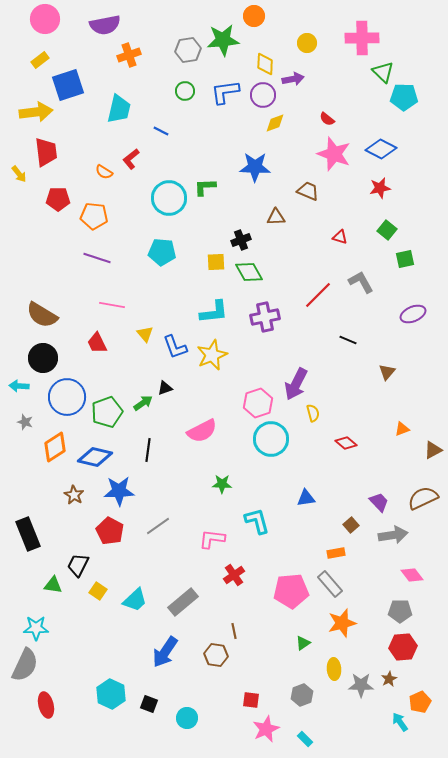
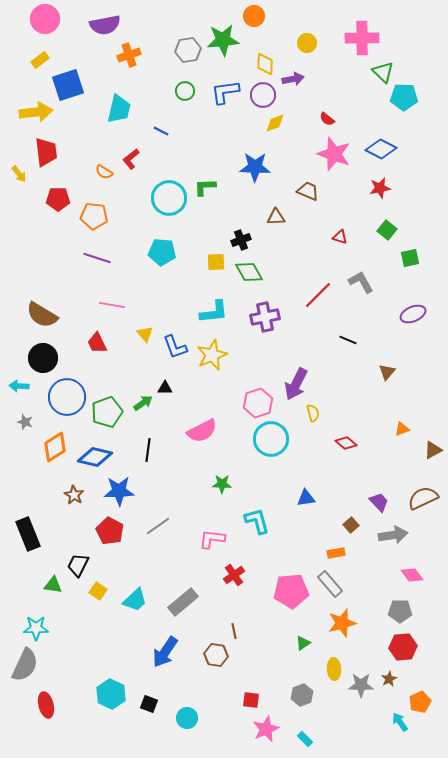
green square at (405, 259): moved 5 px right, 1 px up
black triangle at (165, 388): rotated 21 degrees clockwise
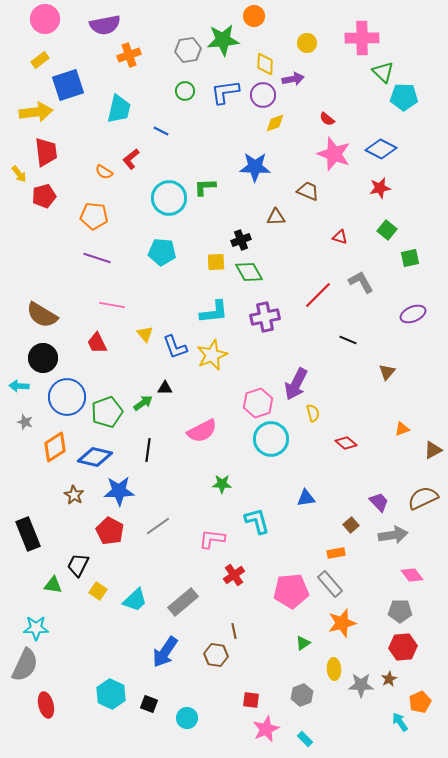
red pentagon at (58, 199): moved 14 px left, 3 px up; rotated 15 degrees counterclockwise
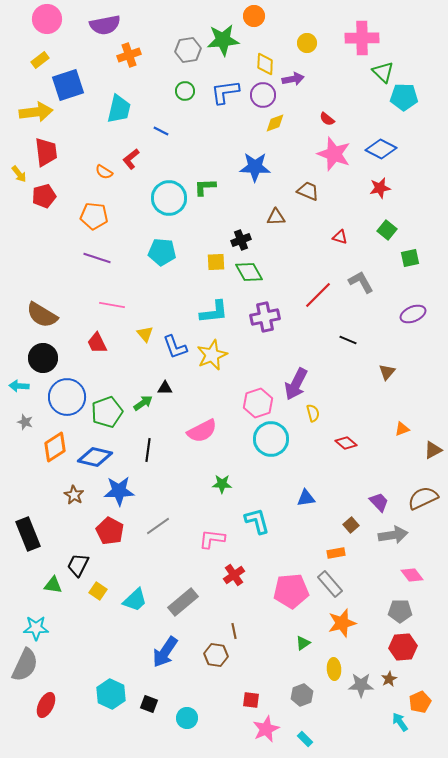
pink circle at (45, 19): moved 2 px right
red ellipse at (46, 705): rotated 40 degrees clockwise
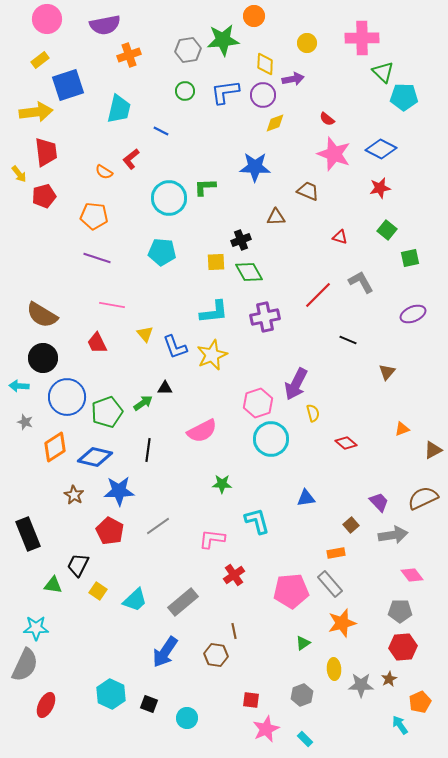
cyan arrow at (400, 722): moved 3 px down
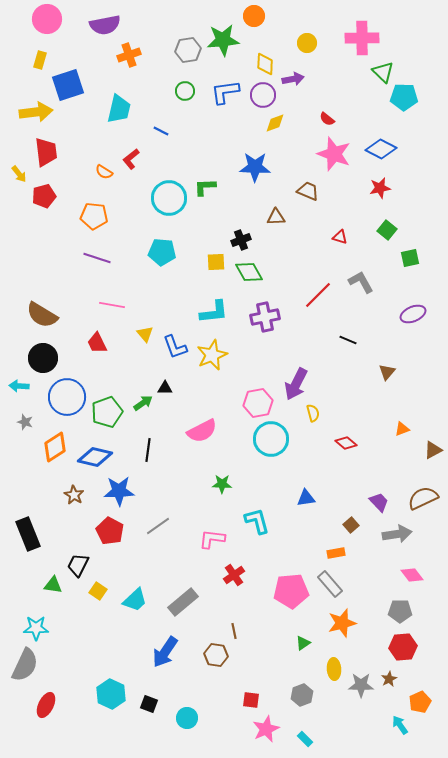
yellow rectangle at (40, 60): rotated 36 degrees counterclockwise
pink hexagon at (258, 403): rotated 8 degrees clockwise
gray arrow at (393, 535): moved 4 px right, 1 px up
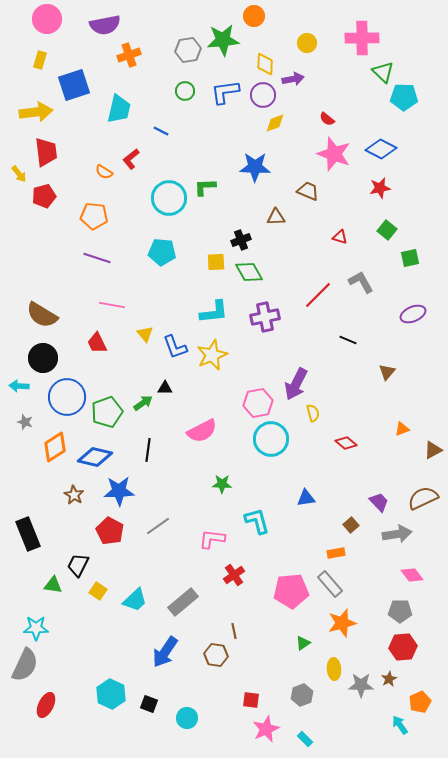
blue square at (68, 85): moved 6 px right
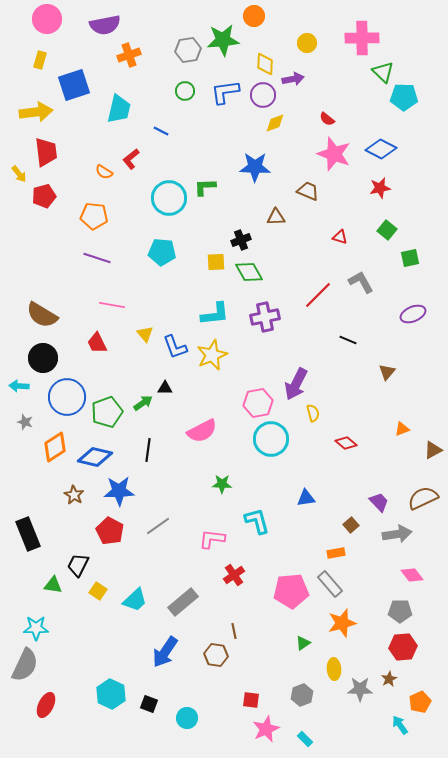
cyan L-shape at (214, 312): moved 1 px right, 2 px down
gray star at (361, 685): moved 1 px left, 4 px down
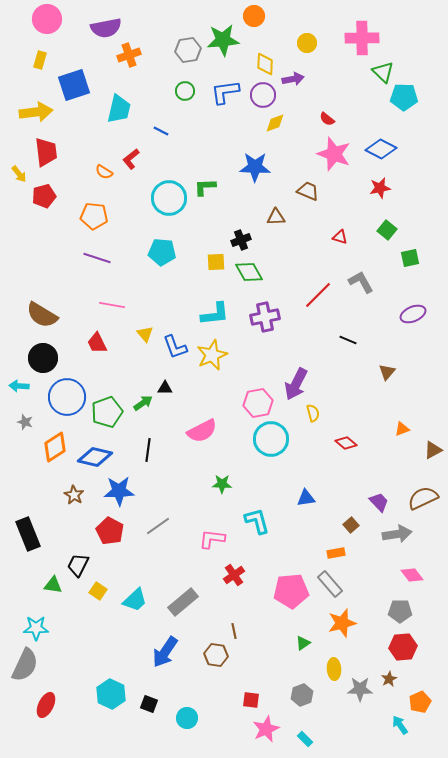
purple semicircle at (105, 25): moved 1 px right, 3 px down
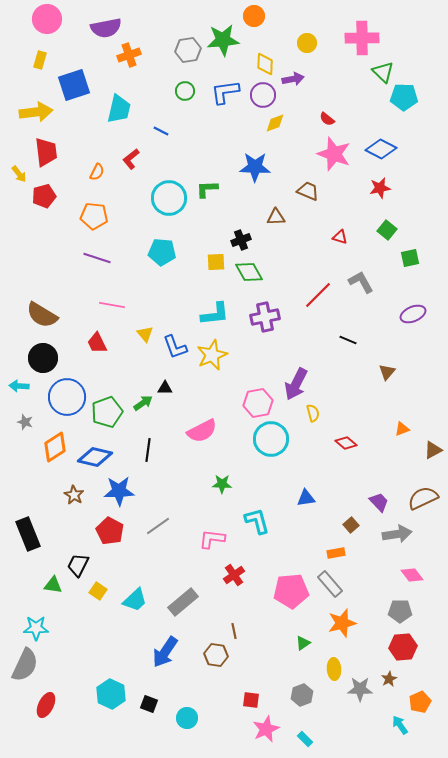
orange semicircle at (104, 172): moved 7 px left; rotated 96 degrees counterclockwise
green L-shape at (205, 187): moved 2 px right, 2 px down
